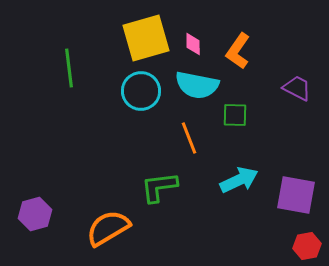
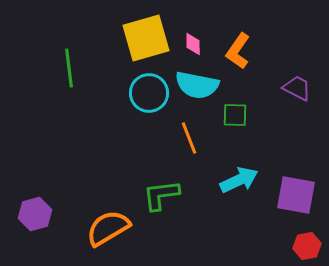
cyan circle: moved 8 px right, 2 px down
green L-shape: moved 2 px right, 8 px down
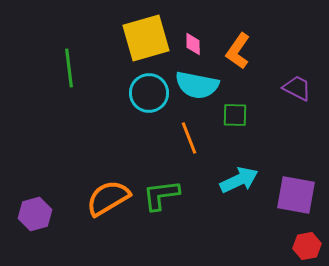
orange semicircle: moved 30 px up
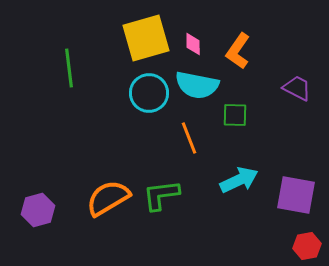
purple hexagon: moved 3 px right, 4 px up
